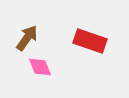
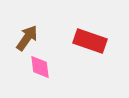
pink diamond: rotated 15 degrees clockwise
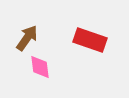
red rectangle: moved 1 px up
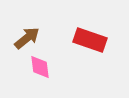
brown arrow: rotated 16 degrees clockwise
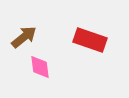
brown arrow: moved 3 px left, 1 px up
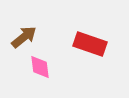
red rectangle: moved 4 px down
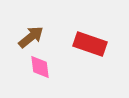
brown arrow: moved 7 px right
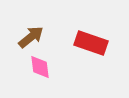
red rectangle: moved 1 px right, 1 px up
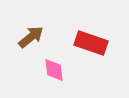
pink diamond: moved 14 px right, 3 px down
